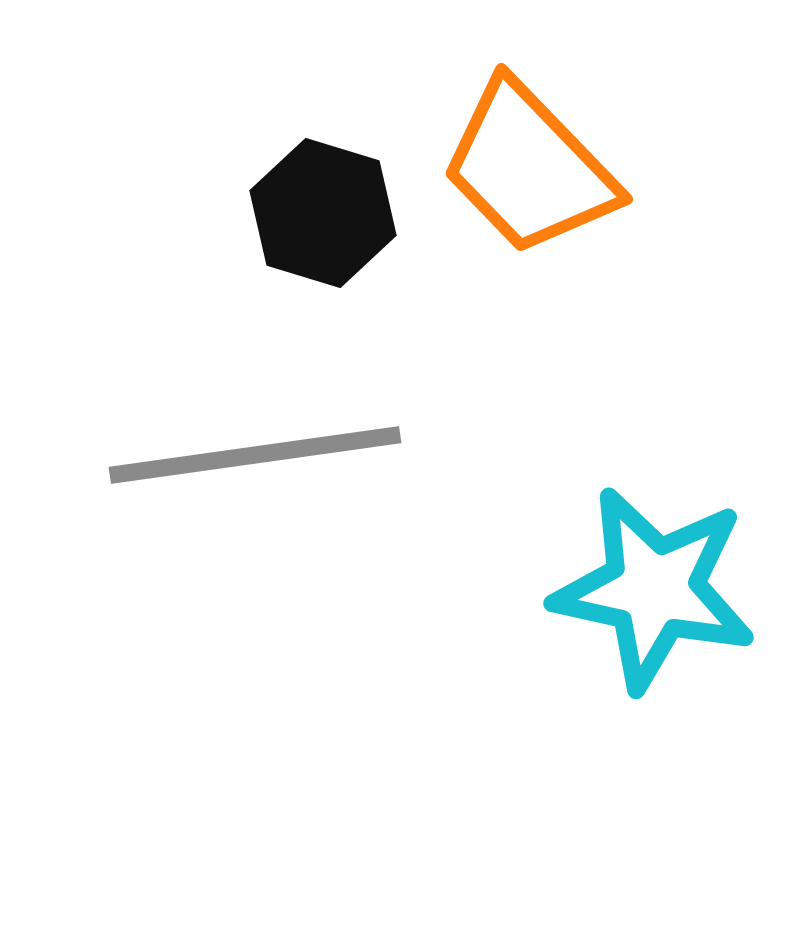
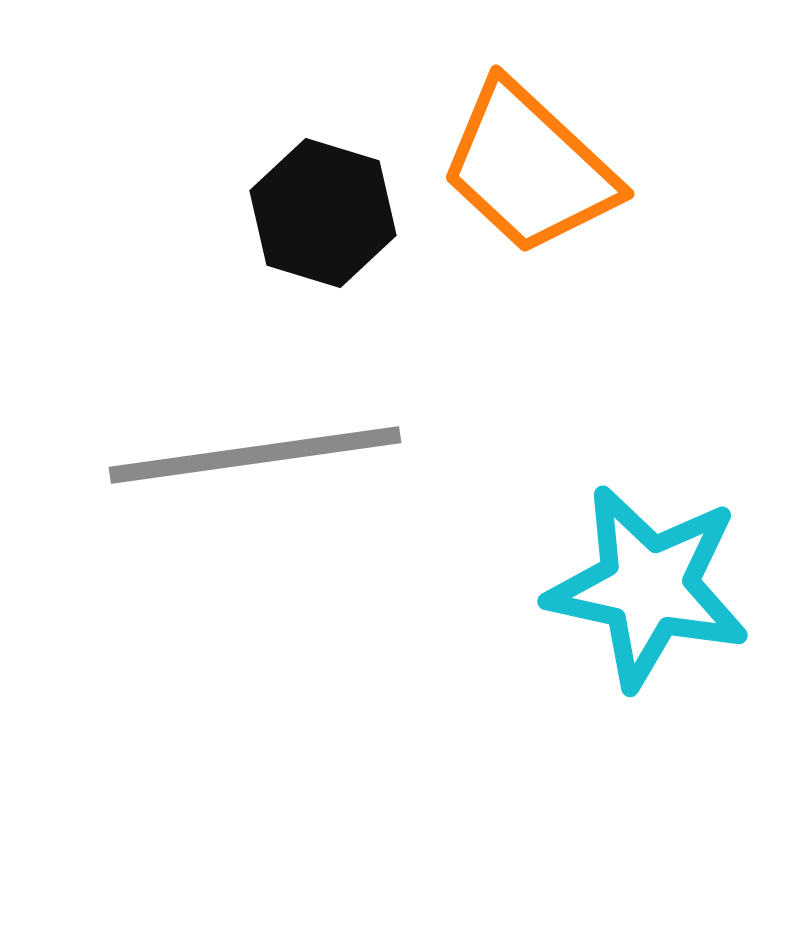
orange trapezoid: rotated 3 degrees counterclockwise
cyan star: moved 6 px left, 2 px up
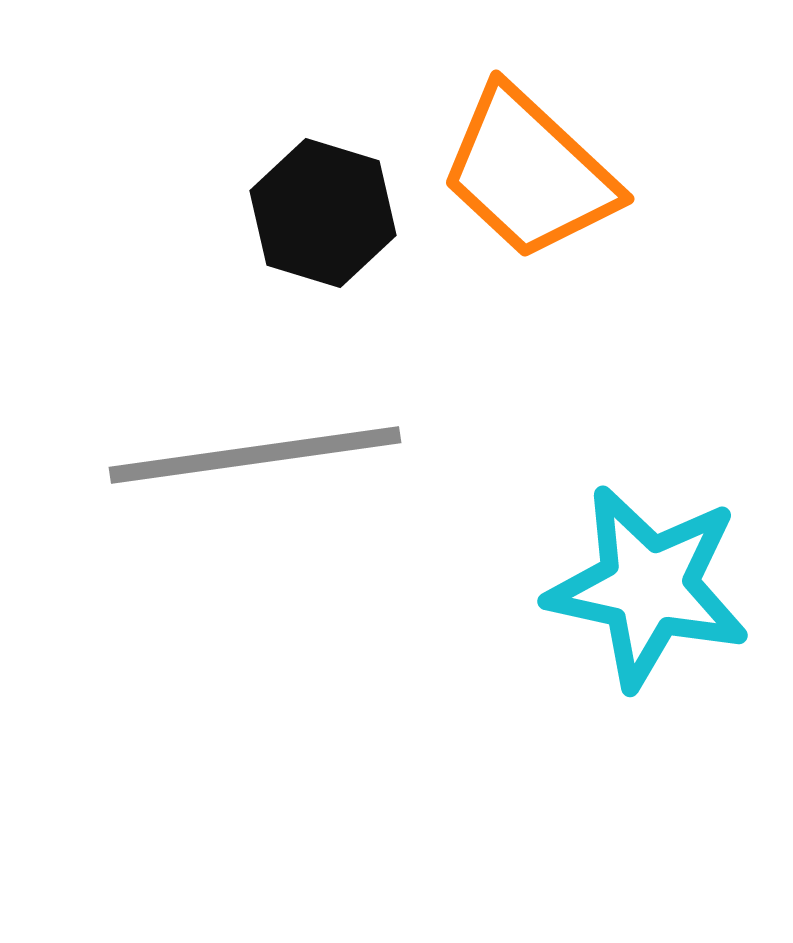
orange trapezoid: moved 5 px down
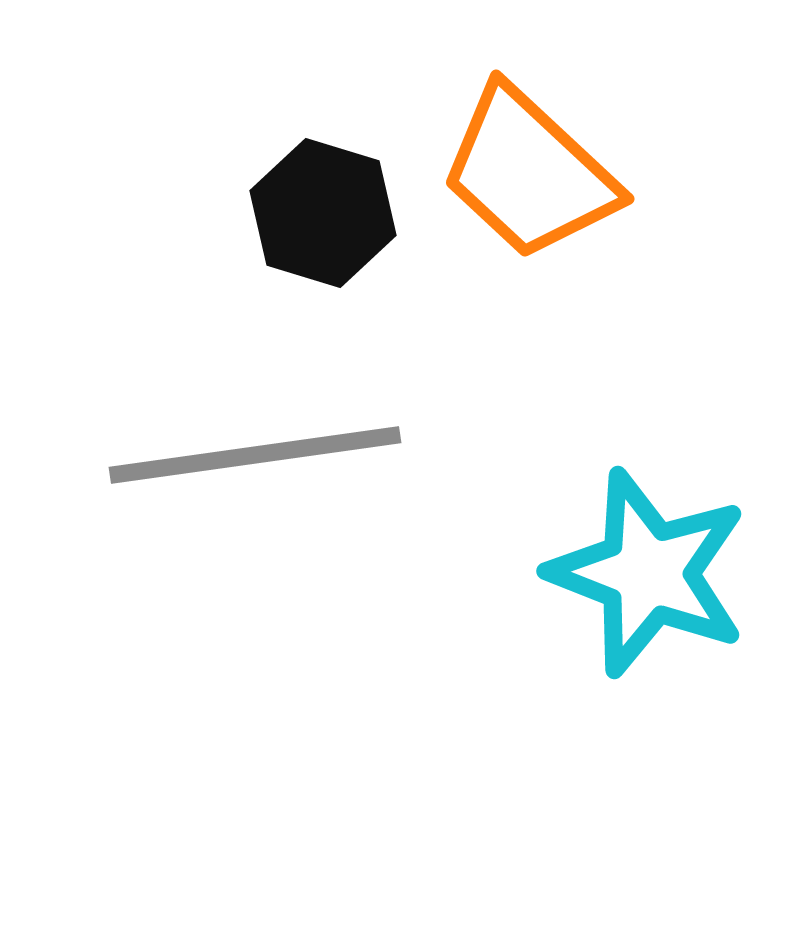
cyan star: moved 14 px up; rotated 9 degrees clockwise
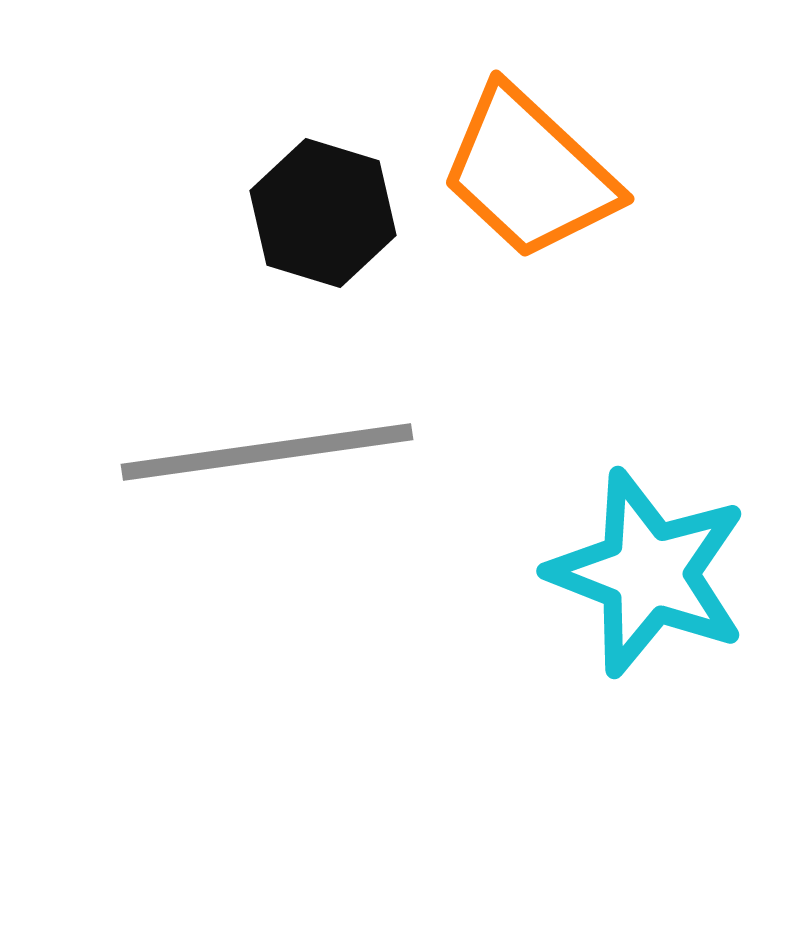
gray line: moved 12 px right, 3 px up
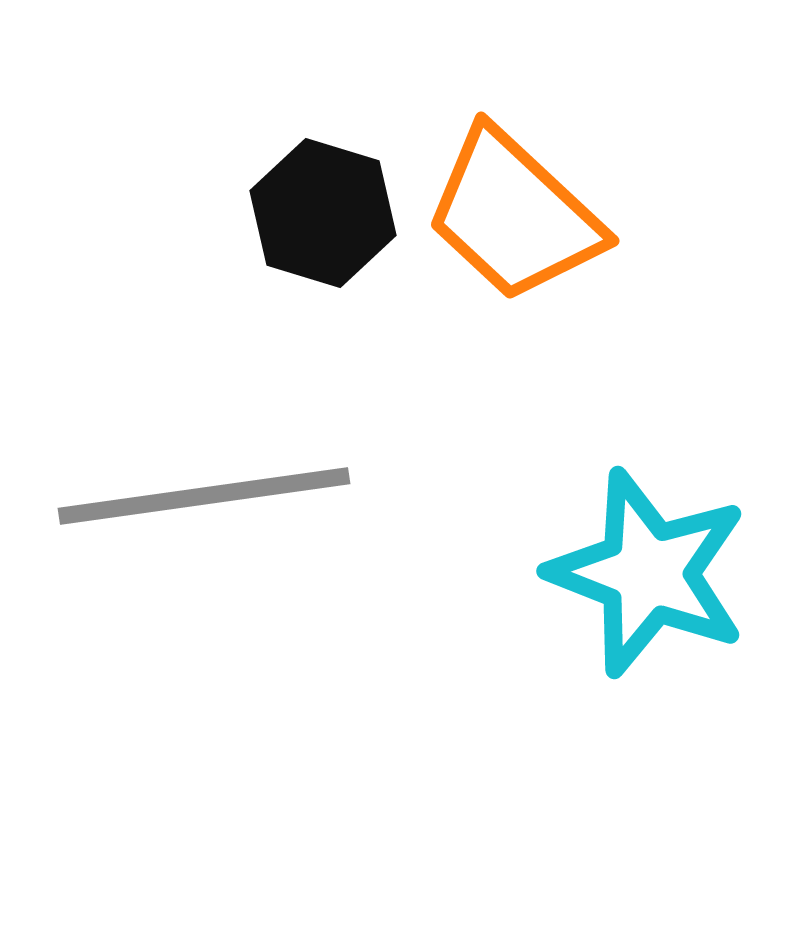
orange trapezoid: moved 15 px left, 42 px down
gray line: moved 63 px left, 44 px down
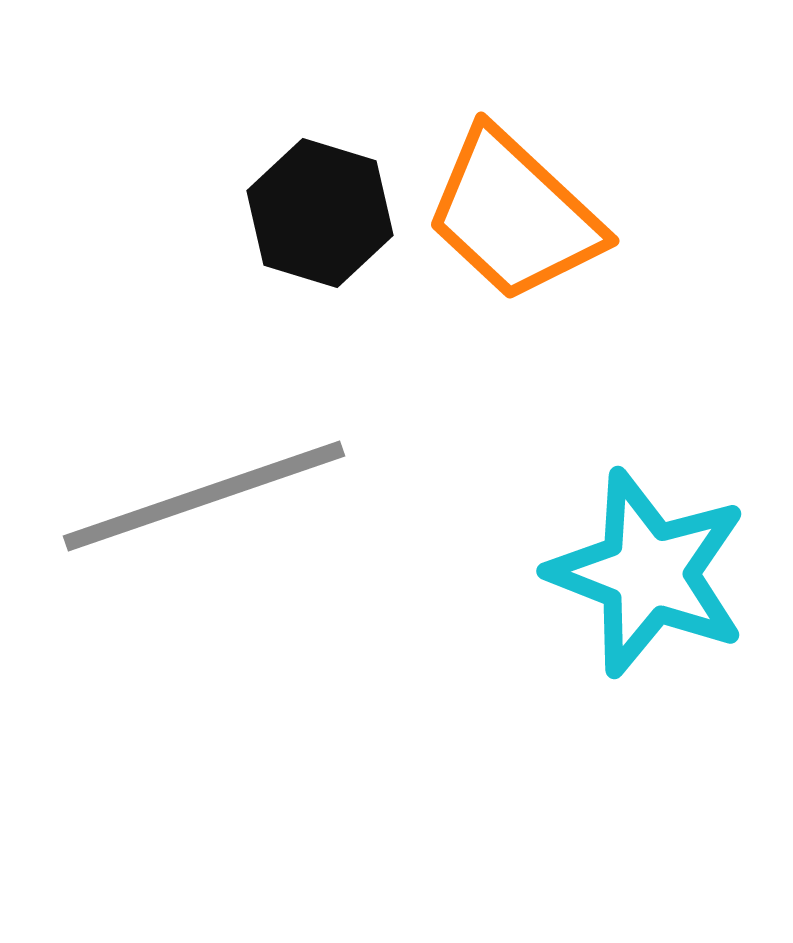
black hexagon: moved 3 px left
gray line: rotated 11 degrees counterclockwise
